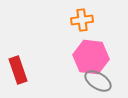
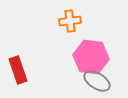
orange cross: moved 12 px left, 1 px down
gray ellipse: moved 1 px left
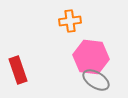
gray ellipse: moved 1 px left, 1 px up
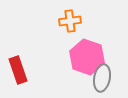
pink hexagon: moved 4 px left; rotated 12 degrees clockwise
gray ellipse: moved 6 px right, 2 px up; rotated 68 degrees clockwise
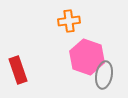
orange cross: moved 1 px left
gray ellipse: moved 2 px right, 3 px up
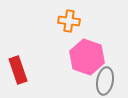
orange cross: rotated 15 degrees clockwise
gray ellipse: moved 1 px right, 6 px down
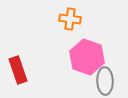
orange cross: moved 1 px right, 2 px up
gray ellipse: rotated 12 degrees counterclockwise
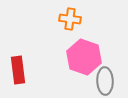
pink hexagon: moved 3 px left
red rectangle: rotated 12 degrees clockwise
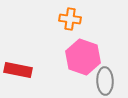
pink hexagon: moved 1 px left
red rectangle: rotated 72 degrees counterclockwise
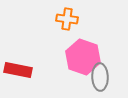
orange cross: moved 3 px left
gray ellipse: moved 5 px left, 4 px up
